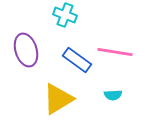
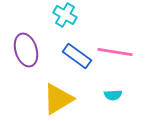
cyan cross: rotated 10 degrees clockwise
blue rectangle: moved 4 px up
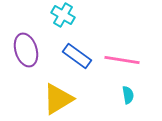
cyan cross: moved 2 px left
pink line: moved 7 px right, 8 px down
cyan semicircle: moved 15 px right; rotated 96 degrees counterclockwise
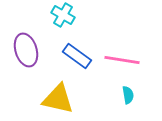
yellow triangle: rotated 44 degrees clockwise
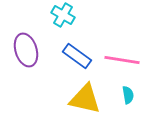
yellow triangle: moved 27 px right
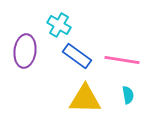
cyan cross: moved 4 px left, 10 px down
purple ellipse: moved 1 px left, 1 px down; rotated 24 degrees clockwise
yellow triangle: rotated 12 degrees counterclockwise
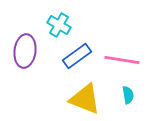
blue rectangle: rotated 72 degrees counterclockwise
yellow triangle: rotated 20 degrees clockwise
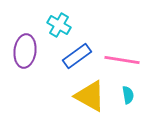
yellow triangle: moved 5 px right, 3 px up; rotated 8 degrees clockwise
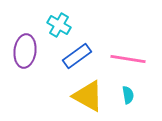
pink line: moved 6 px right, 1 px up
yellow triangle: moved 2 px left
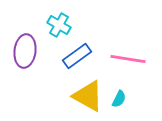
cyan semicircle: moved 9 px left, 4 px down; rotated 36 degrees clockwise
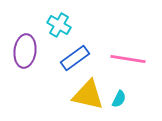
blue rectangle: moved 2 px left, 2 px down
yellow triangle: moved 1 px up; rotated 16 degrees counterclockwise
